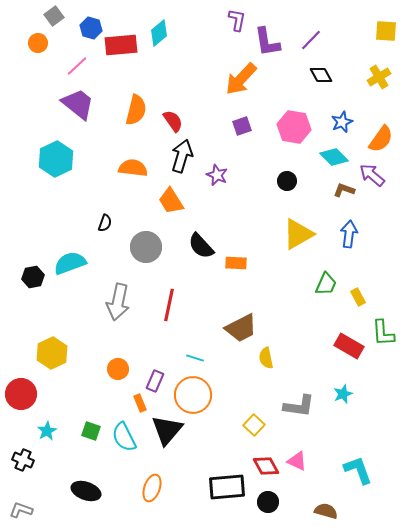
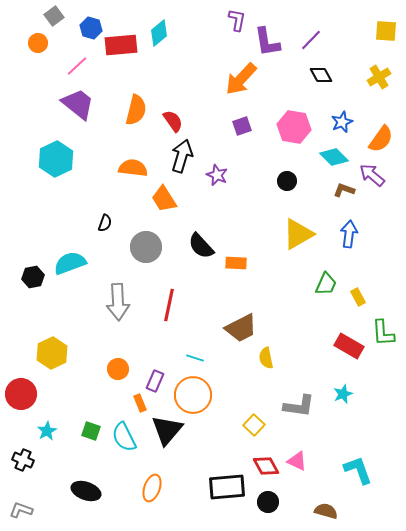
orange trapezoid at (171, 201): moved 7 px left, 2 px up
gray arrow at (118, 302): rotated 15 degrees counterclockwise
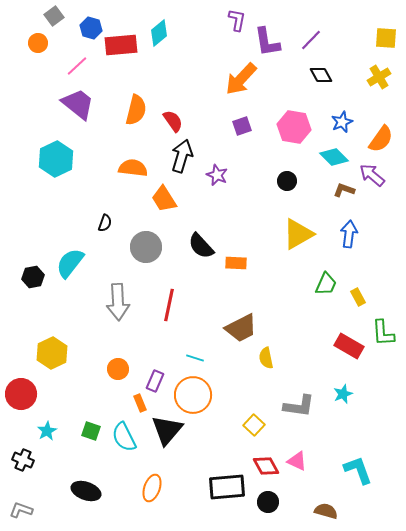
yellow square at (386, 31): moved 7 px down
cyan semicircle at (70, 263): rotated 32 degrees counterclockwise
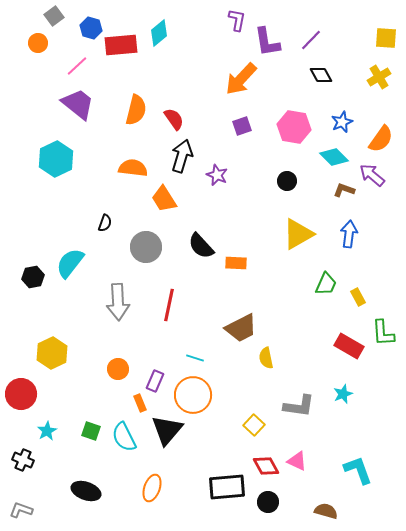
red semicircle at (173, 121): moved 1 px right, 2 px up
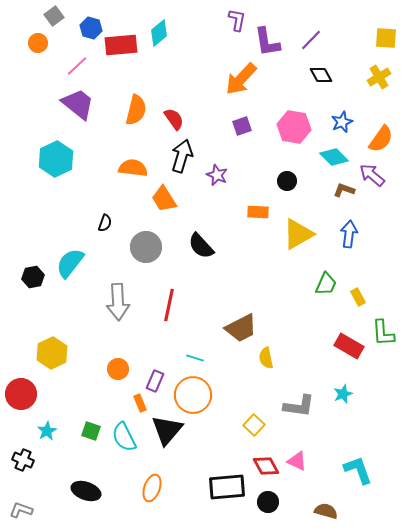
orange rectangle at (236, 263): moved 22 px right, 51 px up
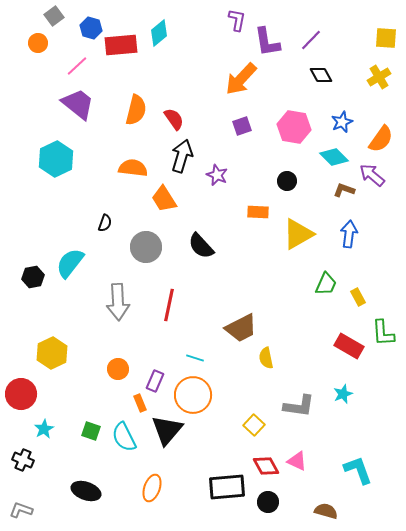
cyan star at (47, 431): moved 3 px left, 2 px up
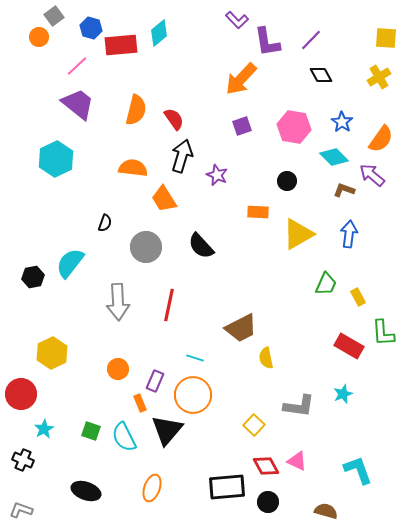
purple L-shape at (237, 20): rotated 125 degrees clockwise
orange circle at (38, 43): moved 1 px right, 6 px up
blue star at (342, 122): rotated 15 degrees counterclockwise
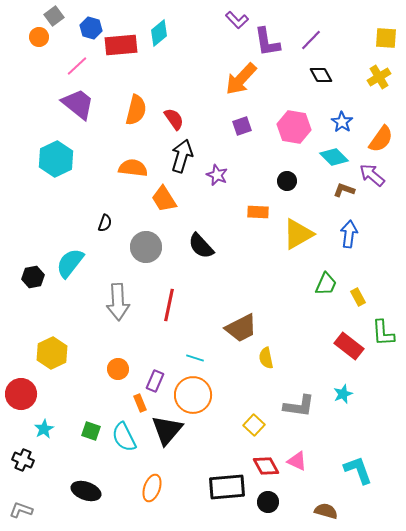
red rectangle at (349, 346): rotated 8 degrees clockwise
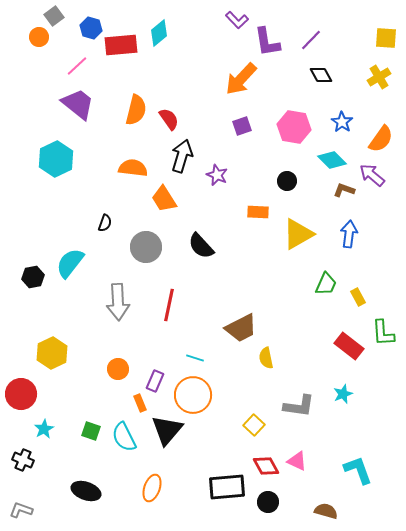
red semicircle at (174, 119): moved 5 px left
cyan diamond at (334, 157): moved 2 px left, 3 px down
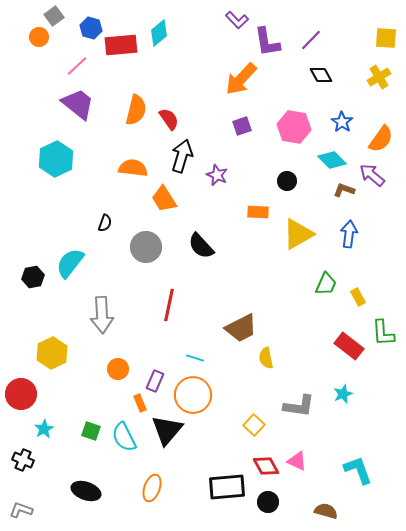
gray arrow at (118, 302): moved 16 px left, 13 px down
